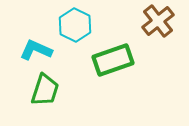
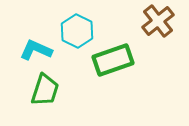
cyan hexagon: moved 2 px right, 6 px down
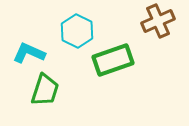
brown cross: rotated 16 degrees clockwise
cyan L-shape: moved 7 px left, 3 px down
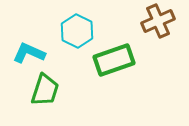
green rectangle: moved 1 px right
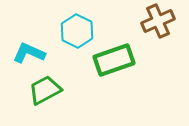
green trapezoid: rotated 136 degrees counterclockwise
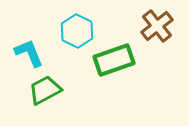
brown cross: moved 1 px left, 5 px down; rotated 16 degrees counterclockwise
cyan L-shape: rotated 44 degrees clockwise
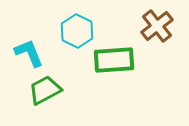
green rectangle: rotated 15 degrees clockwise
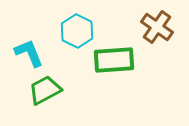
brown cross: moved 1 px down; rotated 16 degrees counterclockwise
